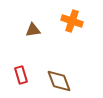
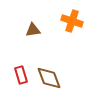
brown diamond: moved 10 px left, 3 px up
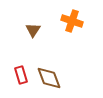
brown triangle: rotated 49 degrees counterclockwise
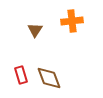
orange cross: rotated 25 degrees counterclockwise
brown triangle: moved 2 px right
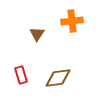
brown triangle: moved 2 px right, 4 px down
brown diamond: moved 9 px right; rotated 76 degrees counterclockwise
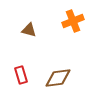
orange cross: moved 1 px right; rotated 15 degrees counterclockwise
brown triangle: moved 8 px left, 4 px up; rotated 49 degrees counterclockwise
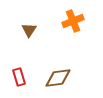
brown triangle: rotated 49 degrees clockwise
red rectangle: moved 2 px left, 2 px down
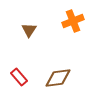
red rectangle: rotated 24 degrees counterclockwise
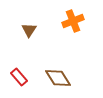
brown diamond: rotated 64 degrees clockwise
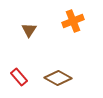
brown diamond: rotated 28 degrees counterclockwise
